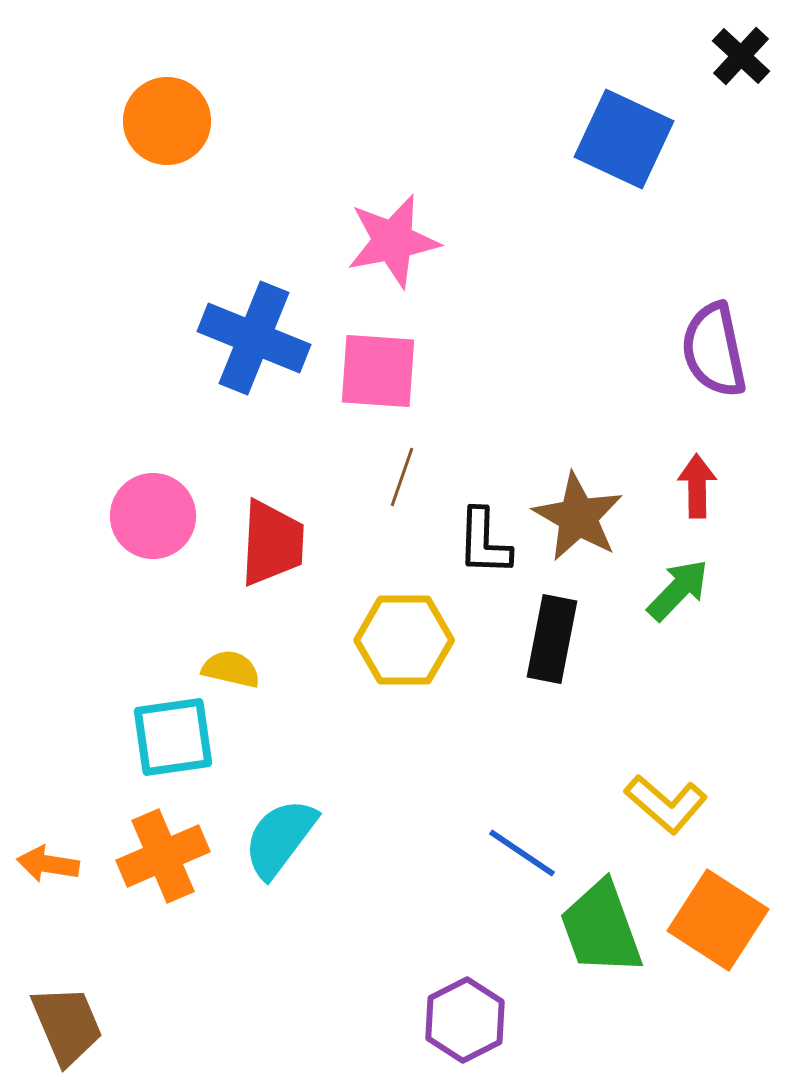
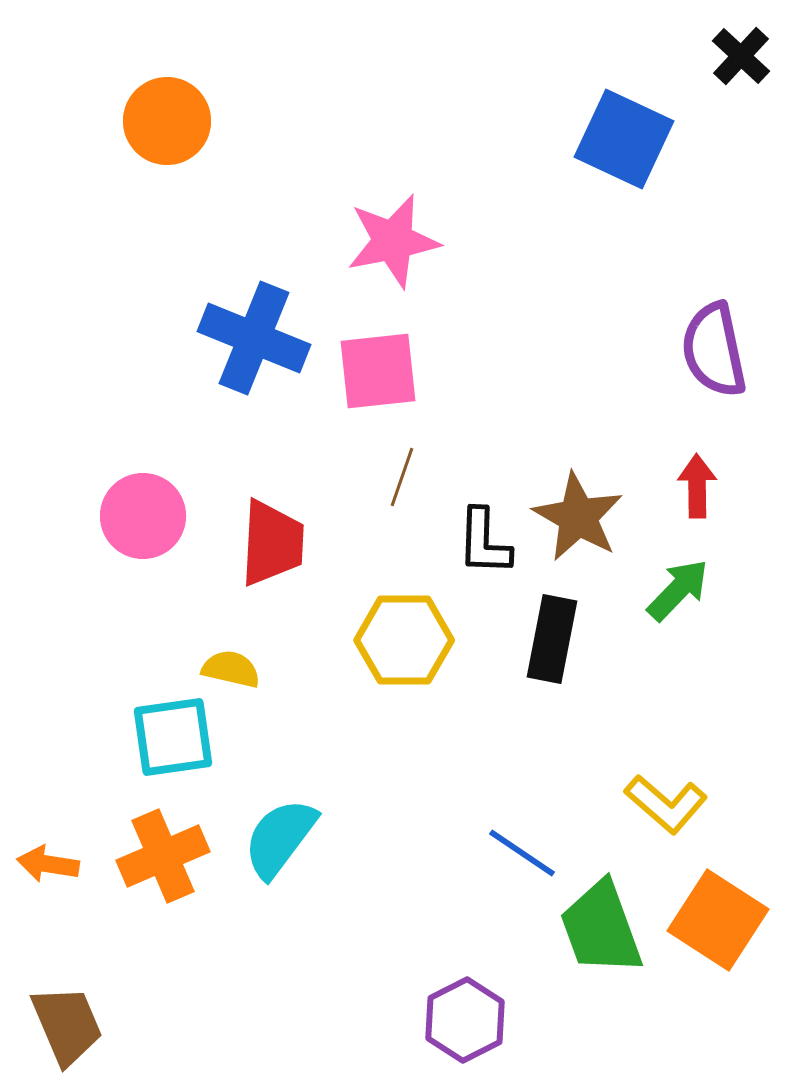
pink square: rotated 10 degrees counterclockwise
pink circle: moved 10 px left
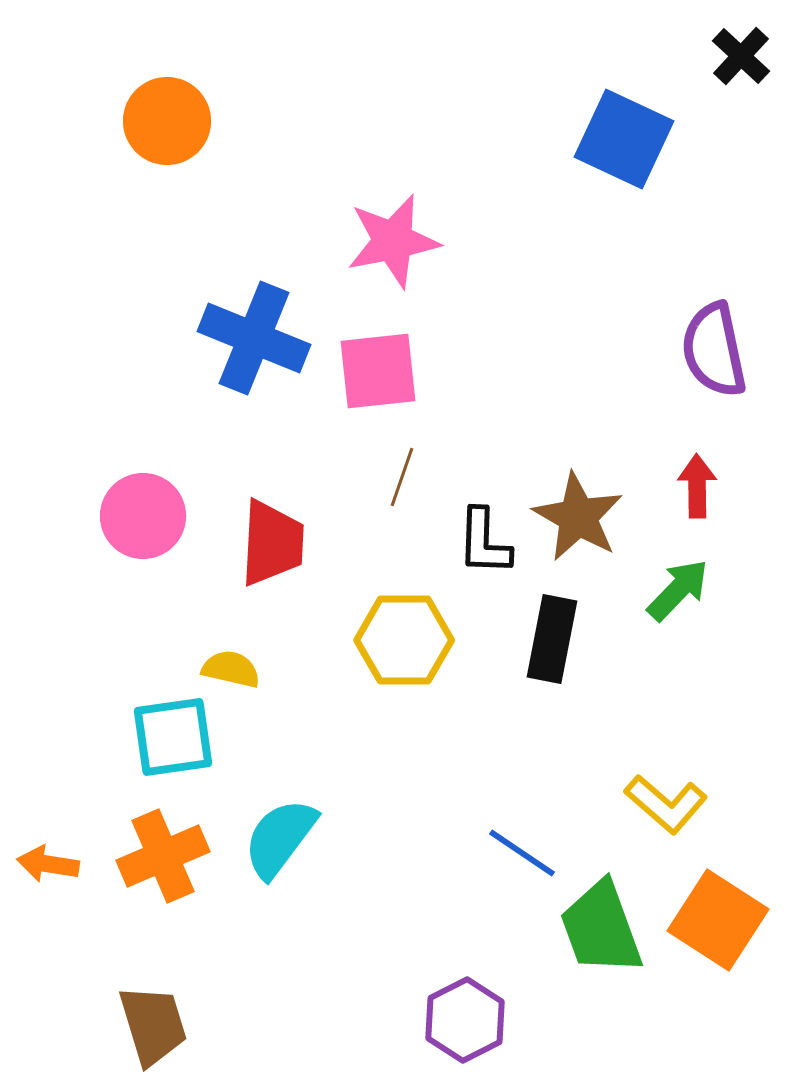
brown trapezoid: moved 86 px right; rotated 6 degrees clockwise
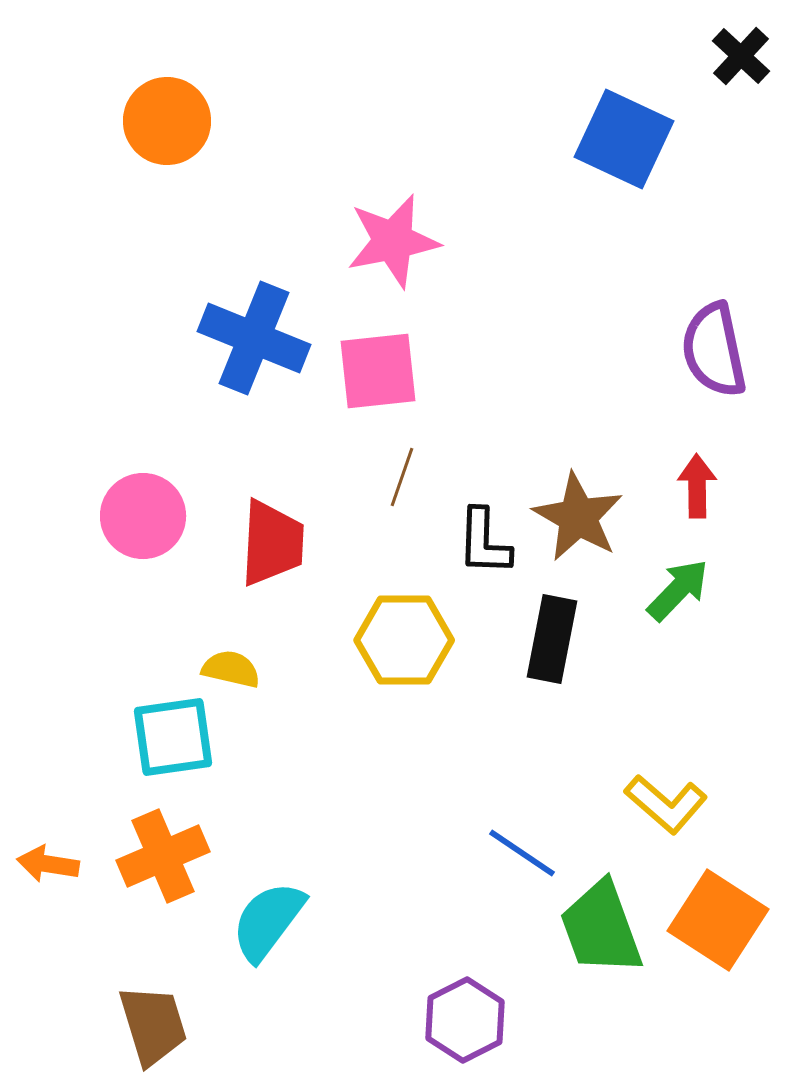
cyan semicircle: moved 12 px left, 83 px down
